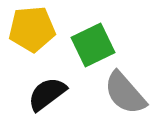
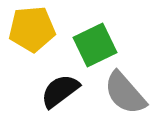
green square: moved 2 px right
black semicircle: moved 13 px right, 3 px up
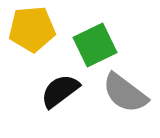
gray semicircle: rotated 12 degrees counterclockwise
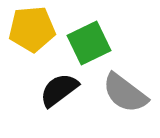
green square: moved 6 px left, 2 px up
black semicircle: moved 1 px left, 1 px up
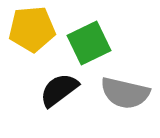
gray semicircle: rotated 24 degrees counterclockwise
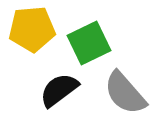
gray semicircle: rotated 36 degrees clockwise
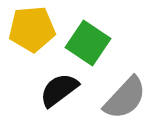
green square: moved 1 px left; rotated 30 degrees counterclockwise
gray semicircle: moved 5 px down; rotated 96 degrees counterclockwise
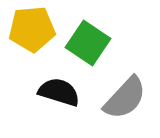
black semicircle: moved 2 px down; rotated 54 degrees clockwise
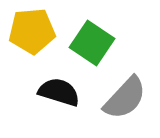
yellow pentagon: moved 2 px down
green square: moved 4 px right
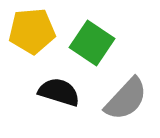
gray semicircle: moved 1 px right, 1 px down
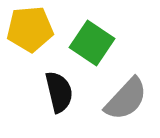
yellow pentagon: moved 2 px left, 2 px up
black semicircle: rotated 60 degrees clockwise
